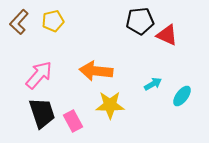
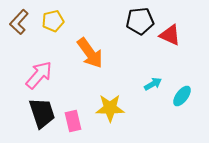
red triangle: moved 3 px right
orange arrow: moved 6 px left, 18 px up; rotated 132 degrees counterclockwise
yellow star: moved 3 px down
pink rectangle: rotated 15 degrees clockwise
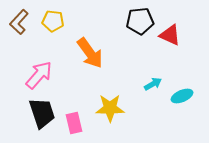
yellow pentagon: rotated 20 degrees clockwise
cyan ellipse: rotated 30 degrees clockwise
pink rectangle: moved 1 px right, 2 px down
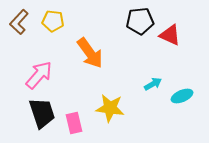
yellow star: rotated 8 degrees clockwise
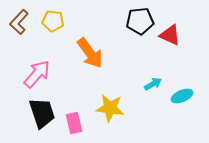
pink arrow: moved 2 px left, 1 px up
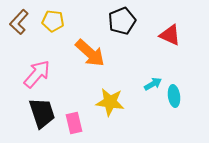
black pentagon: moved 18 px left; rotated 16 degrees counterclockwise
orange arrow: rotated 12 degrees counterclockwise
cyan ellipse: moved 8 px left; rotated 75 degrees counterclockwise
yellow star: moved 6 px up
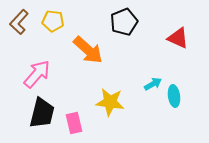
black pentagon: moved 2 px right, 1 px down
red triangle: moved 8 px right, 3 px down
orange arrow: moved 2 px left, 3 px up
black trapezoid: rotated 32 degrees clockwise
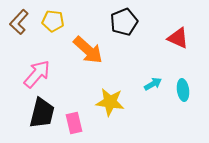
cyan ellipse: moved 9 px right, 6 px up
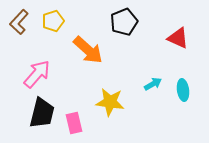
yellow pentagon: rotated 25 degrees counterclockwise
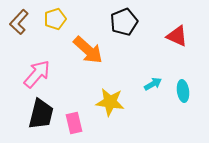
yellow pentagon: moved 2 px right, 2 px up
red triangle: moved 1 px left, 2 px up
cyan ellipse: moved 1 px down
black trapezoid: moved 1 px left, 1 px down
